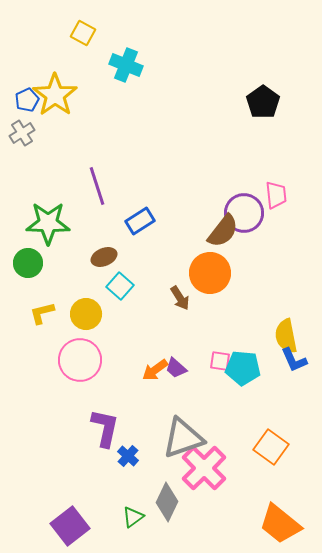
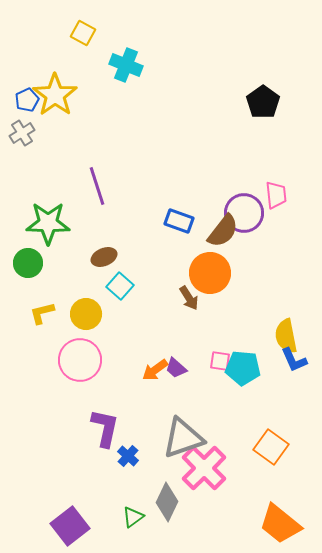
blue rectangle: moved 39 px right; rotated 52 degrees clockwise
brown arrow: moved 9 px right
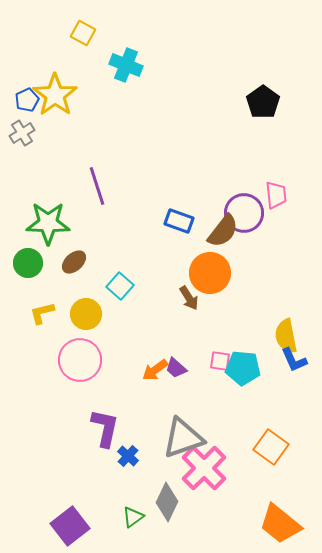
brown ellipse: moved 30 px left, 5 px down; rotated 20 degrees counterclockwise
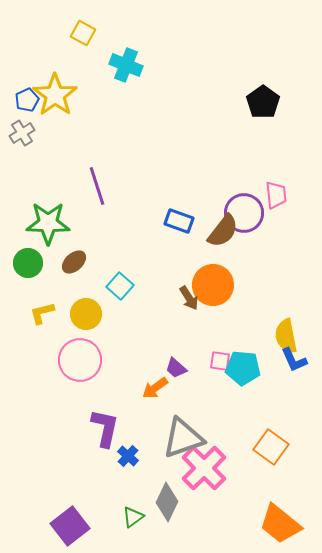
orange circle: moved 3 px right, 12 px down
orange arrow: moved 18 px down
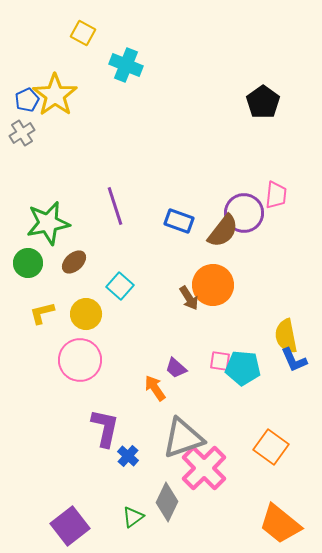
purple line: moved 18 px right, 20 px down
pink trapezoid: rotated 12 degrees clockwise
green star: rotated 12 degrees counterclockwise
orange arrow: rotated 92 degrees clockwise
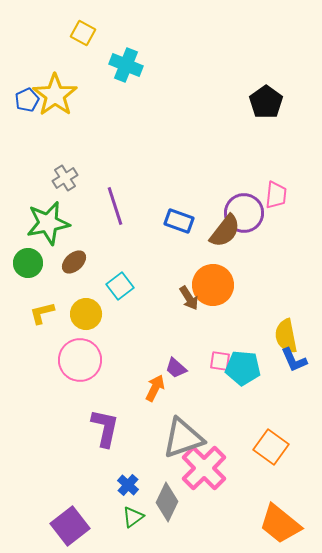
black pentagon: moved 3 px right
gray cross: moved 43 px right, 45 px down
brown semicircle: moved 2 px right
cyan square: rotated 12 degrees clockwise
orange arrow: rotated 60 degrees clockwise
blue cross: moved 29 px down
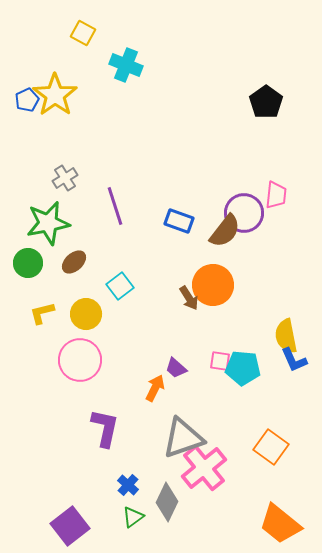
pink cross: rotated 6 degrees clockwise
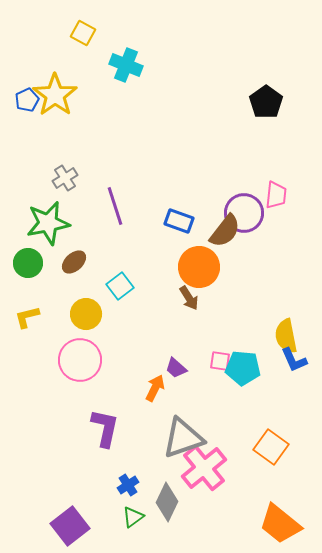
orange circle: moved 14 px left, 18 px up
yellow L-shape: moved 15 px left, 4 px down
blue cross: rotated 15 degrees clockwise
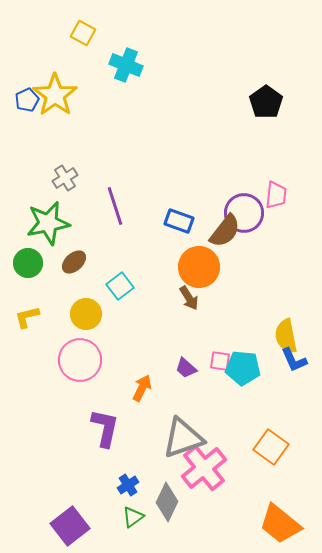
purple trapezoid: moved 10 px right
orange arrow: moved 13 px left
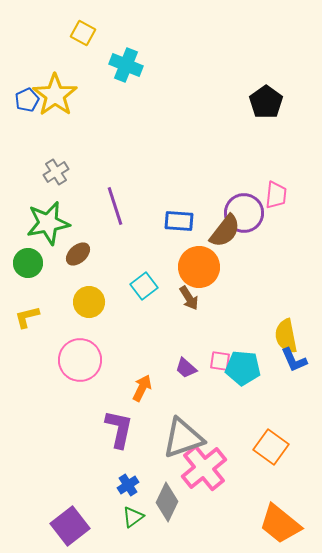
gray cross: moved 9 px left, 6 px up
blue rectangle: rotated 16 degrees counterclockwise
brown ellipse: moved 4 px right, 8 px up
cyan square: moved 24 px right
yellow circle: moved 3 px right, 12 px up
purple L-shape: moved 14 px right, 1 px down
